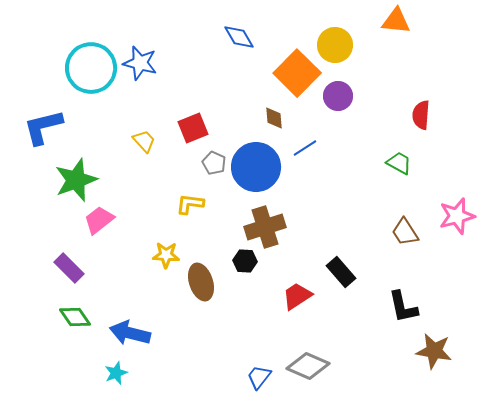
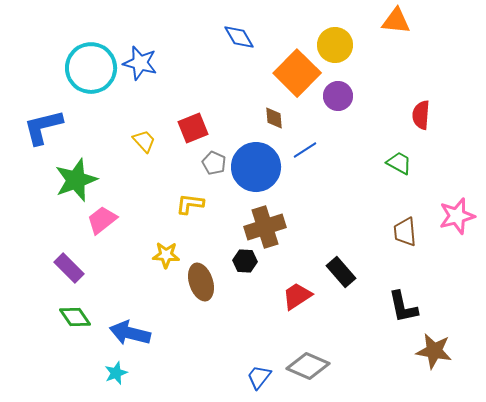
blue line: moved 2 px down
pink trapezoid: moved 3 px right
brown trapezoid: rotated 28 degrees clockwise
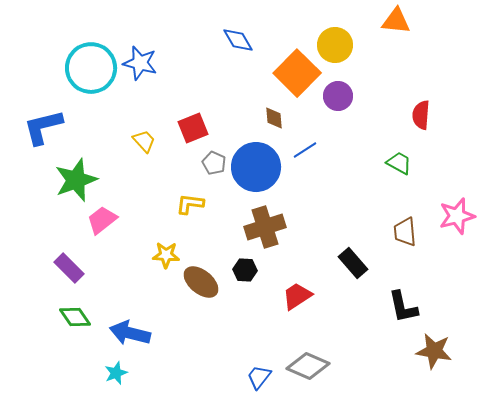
blue diamond: moved 1 px left, 3 px down
black hexagon: moved 9 px down
black rectangle: moved 12 px right, 9 px up
brown ellipse: rotated 33 degrees counterclockwise
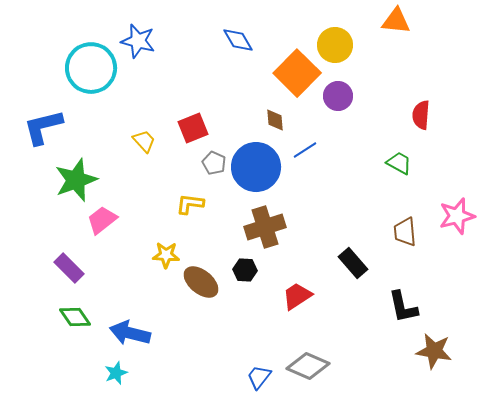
blue star: moved 2 px left, 22 px up
brown diamond: moved 1 px right, 2 px down
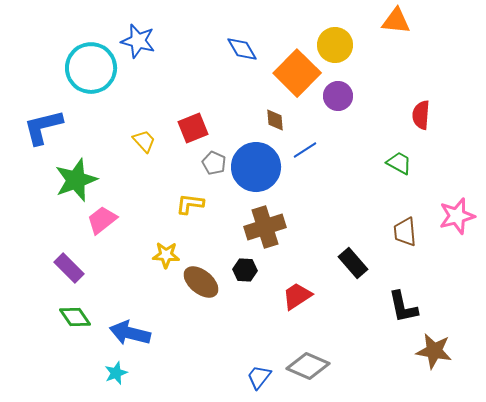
blue diamond: moved 4 px right, 9 px down
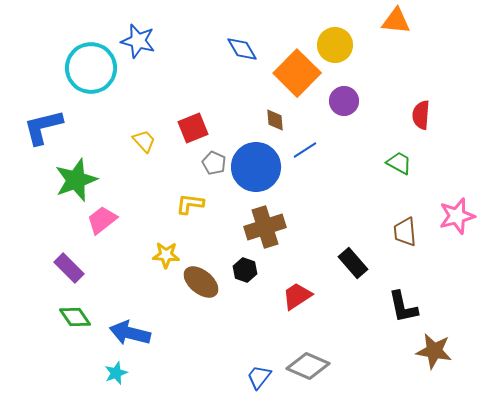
purple circle: moved 6 px right, 5 px down
black hexagon: rotated 15 degrees clockwise
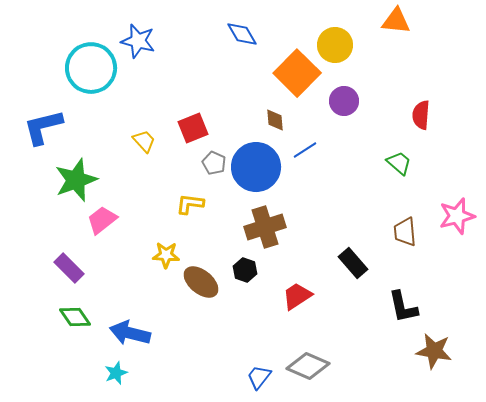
blue diamond: moved 15 px up
green trapezoid: rotated 12 degrees clockwise
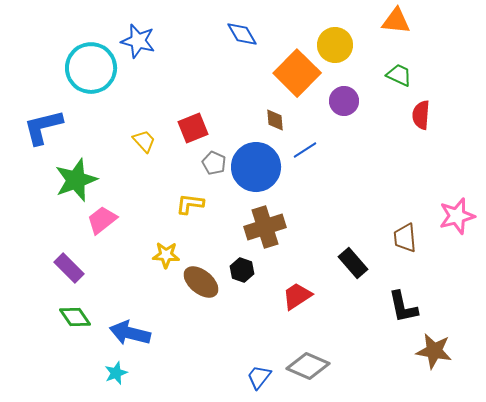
green trapezoid: moved 88 px up; rotated 16 degrees counterclockwise
brown trapezoid: moved 6 px down
black hexagon: moved 3 px left
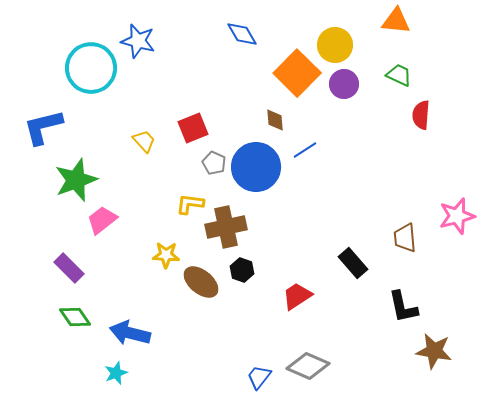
purple circle: moved 17 px up
brown cross: moved 39 px left; rotated 6 degrees clockwise
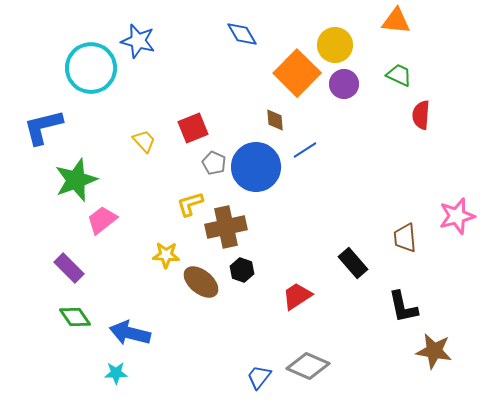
yellow L-shape: rotated 24 degrees counterclockwise
cyan star: rotated 20 degrees clockwise
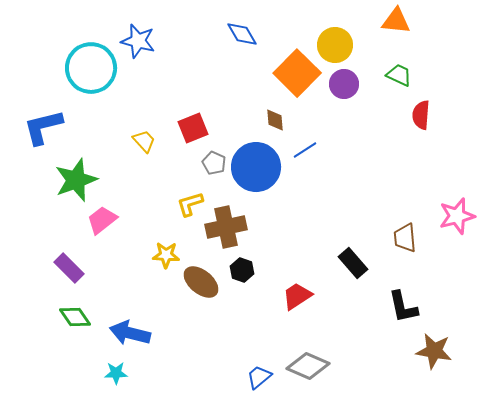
blue trapezoid: rotated 12 degrees clockwise
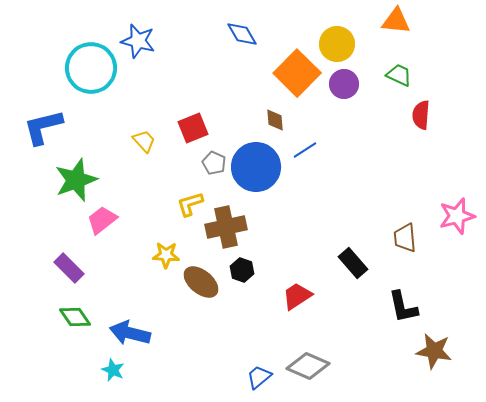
yellow circle: moved 2 px right, 1 px up
cyan star: moved 3 px left, 3 px up; rotated 25 degrees clockwise
